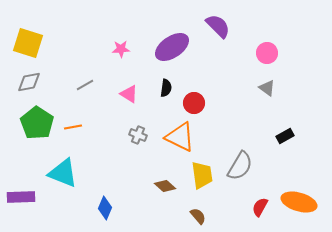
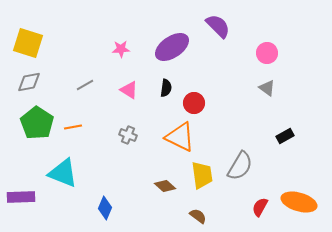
pink triangle: moved 4 px up
gray cross: moved 10 px left
brown semicircle: rotated 12 degrees counterclockwise
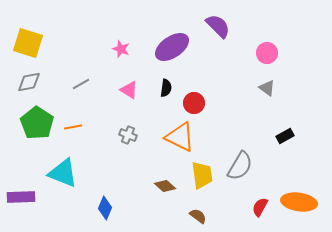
pink star: rotated 24 degrees clockwise
gray line: moved 4 px left, 1 px up
orange ellipse: rotated 8 degrees counterclockwise
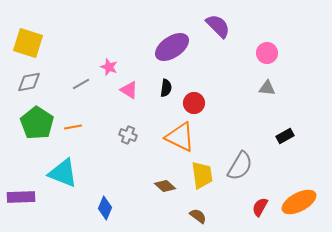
pink star: moved 12 px left, 18 px down
gray triangle: rotated 30 degrees counterclockwise
orange ellipse: rotated 36 degrees counterclockwise
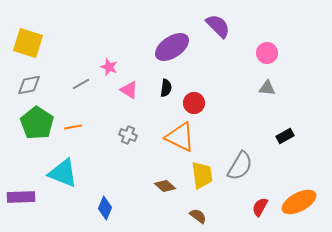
gray diamond: moved 3 px down
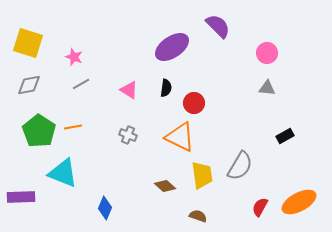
pink star: moved 35 px left, 10 px up
green pentagon: moved 2 px right, 8 px down
brown semicircle: rotated 18 degrees counterclockwise
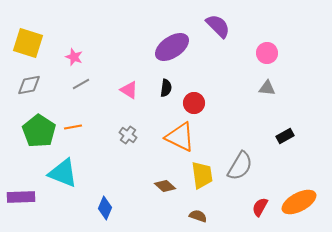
gray cross: rotated 12 degrees clockwise
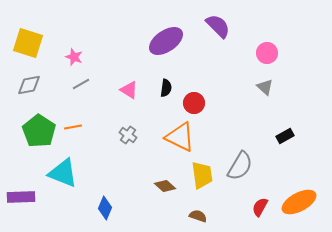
purple ellipse: moved 6 px left, 6 px up
gray triangle: moved 2 px left, 1 px up; rotated 36 degrees clockwise
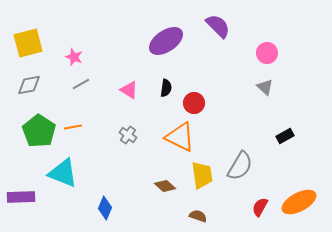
yellow square: rotated 32 degrees counterclockwise
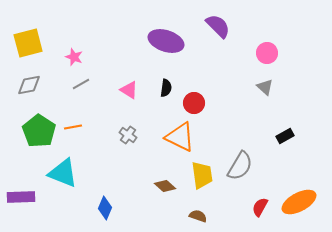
purple ellipse: rotated 52 degrees clockwise
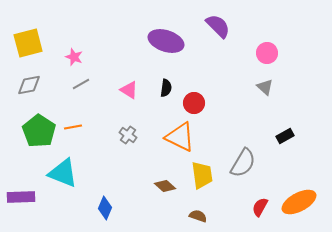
gray semicircle: moved 3 px right, 3 px up
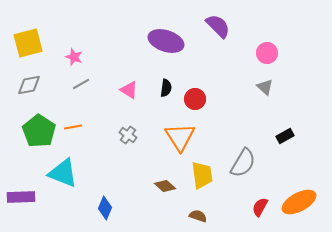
red circle: moved 1 px right, 4 px up
orange triangle: rotated 32 degrees clockwise
